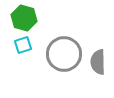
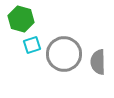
green hexagon: moved 3 px left, 1 px down
cyan square: moved 9 px right
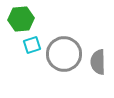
green hexagon: rotated 20 degrees counterclockwise
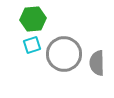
green hexagon: moved 12 px right
gray semicircle: moved 1 px left, 1 px down
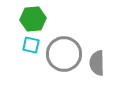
cyan square: moved 1 px left; rotated 30 degrees clockwise
